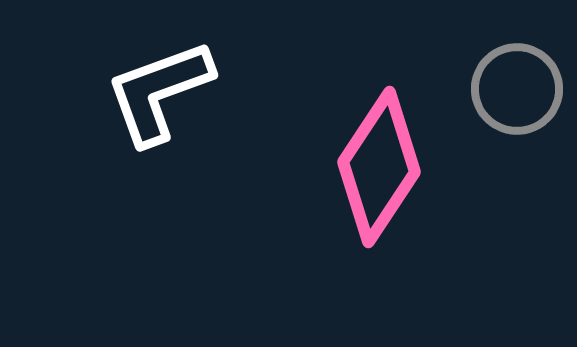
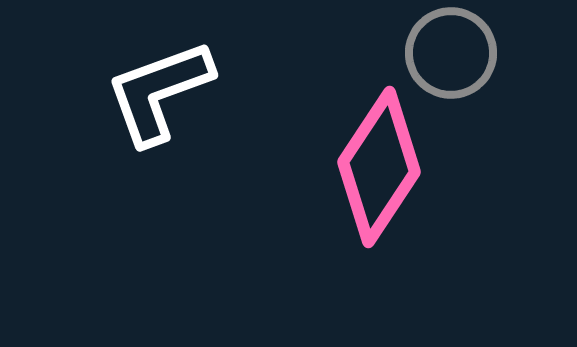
gray circle: moved 66 px left, 36 px up
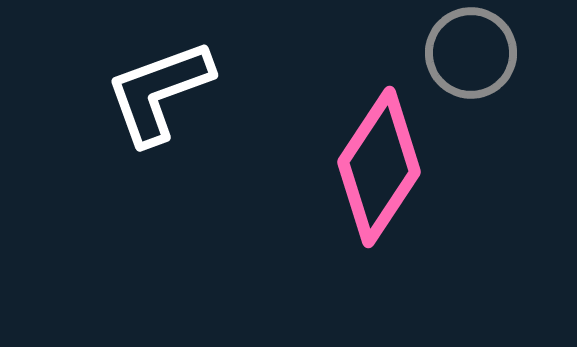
gray circle: moved 20 px right
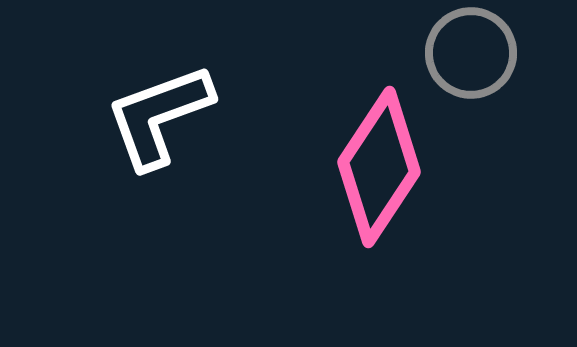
white L-shape: moved 24 px down
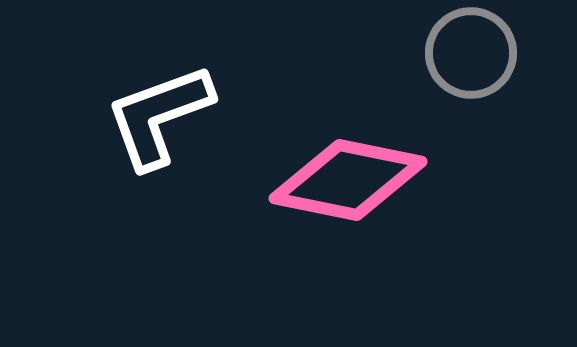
pink diamond: moved 31 px left, 13 px down; rotated 68 degrees clockwise
